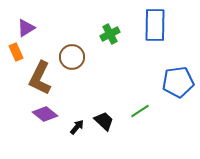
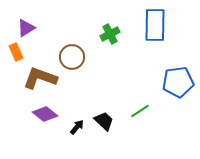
brown L-shape: rotated 84 degrees clockwise
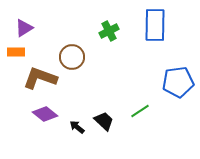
purple triangle: moved 2 px left
green cross: moved 1 px left, 3 px up
orange rectangle: rotated 66 degrees counterclockwise
black arrow: rotated 91 degrees counterclockwise
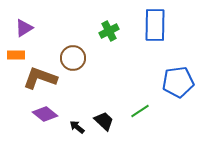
orange rectangle: moved 3 px down
brown circle: moved 1 px right, 1 px down
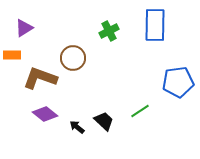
orange rectangle: moved 4 px left
